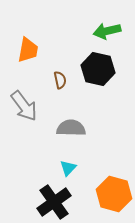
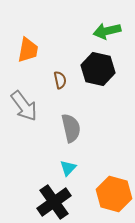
gray semicircle: rotated 76 degrees clockwise
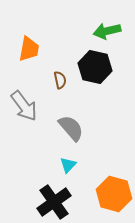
orange trapezoid: moved 1 px right, 1 px up
black hexagon: moved 3 px left, 2 px up
gray semicircle: rotated 28 degrees counterclockwise
cyan triangle: moved 3 px up
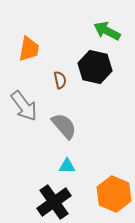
green arrow: rotated 40 degrees clockwise
gray semicircle: moved 7 px left, 2 px up
cyan triangle: moved 1 px left, 1 px down; rotated 48 degrees clockwise
orange hexagon: rotated 8 degrees clockwise
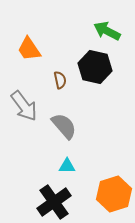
orange trapezoid: rotated 136 degrees clockwise
orange hexagon: rotated 20 degrees clockwise
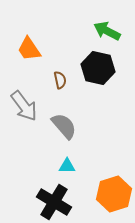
black hexagon: moved 3 px right, 1 px down
black cross: rotated 24 degrees counterclockwise
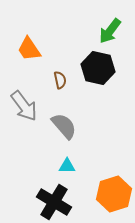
green arrow: moved 3 px right; rotated 80 degrees counterclockwise
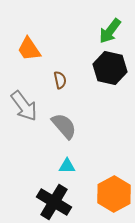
black hexagon: moved 12 px right
orange hexagon: rotated 12 degrees counterclockwise
